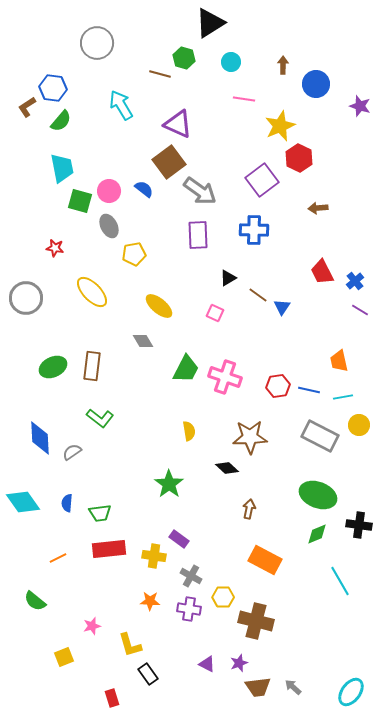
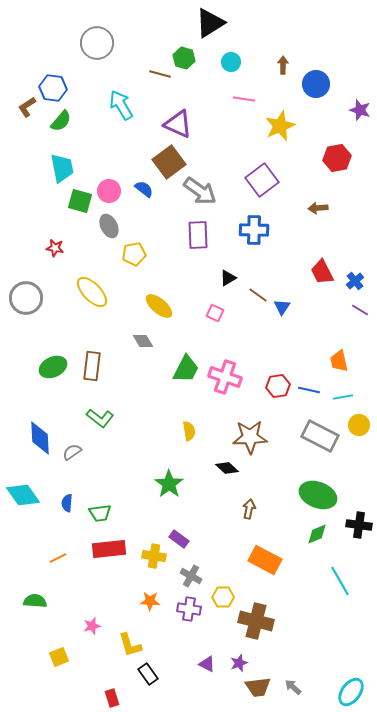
purple star at (360, 106): moved 4 px down
red hexagon at (299, 158): moved 38 px right; rotated 24 degrees clockwise
cyan diamond at (23, 502): moved 7 px up
green semicircle at (35, 601): rotated 145 degrees clockwise
yellow square at (64, 657): moved 5 px left
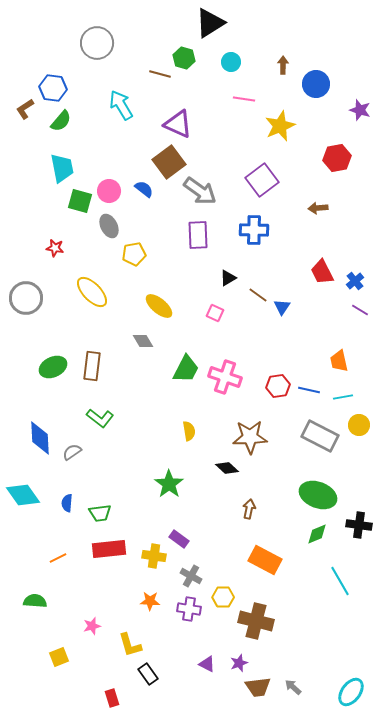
brown L-shape at (27, 107): moved 2 px left, 2 px down
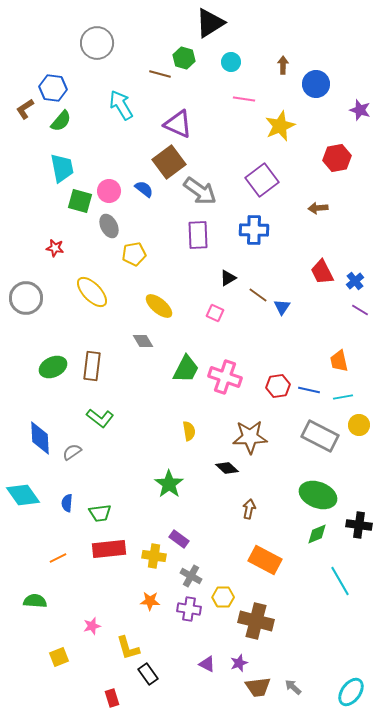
yellow L-shape at (130, 645): moved 2 px left, 3 px down
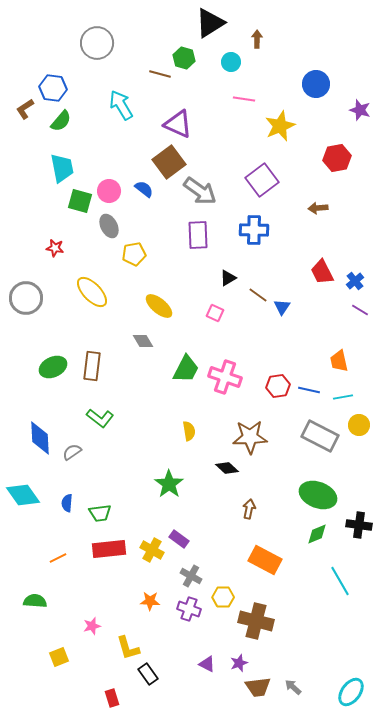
brown arrow at (283, 65): moved 26 px left, 26 px up
yellow cross at (154, 556): moved 2 px left, 6 px up; rotated 20 degrees clockwise
purple cross at (189, 609): rotated 10 degrees clockwise
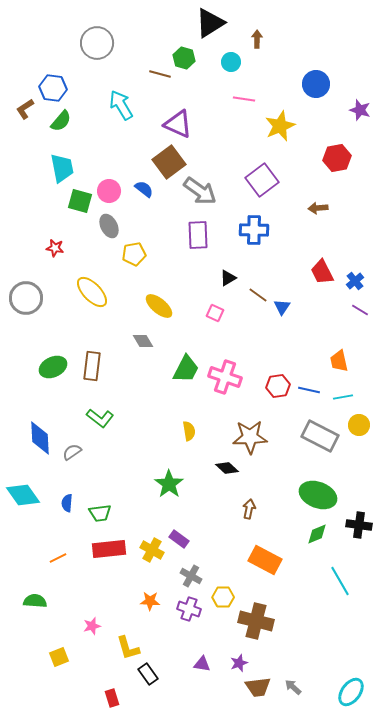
purple triangle at (207, 664): moved 5 px left; rotated 18 degrees counterclockwise
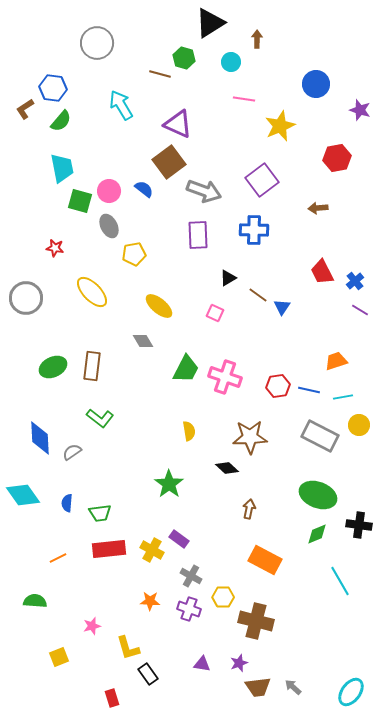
gray arrow at (200, 191): moved 4 px right; rotated 16 degrees counterclockwise
orange trapezoid at (339, 361): moved 3 px left; rotated 85 degrees clockwise
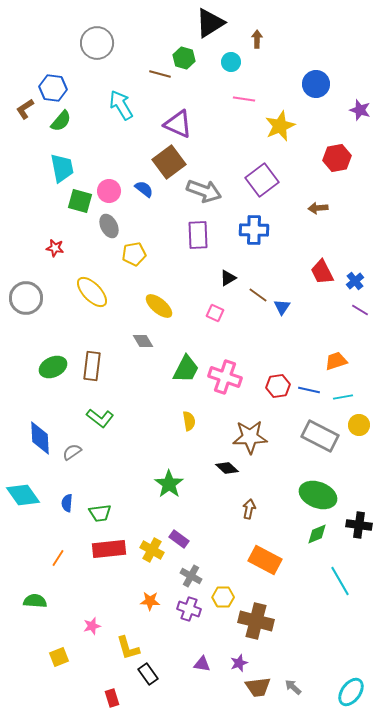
yellow semicircle at (189, 431): moved 10 px up
orange line at (58, 558): rotated 30 degrees counterclockwise
